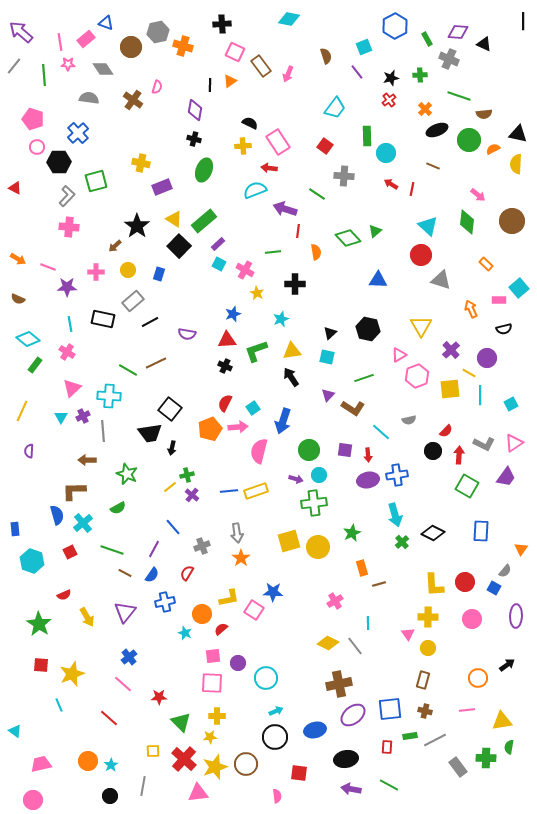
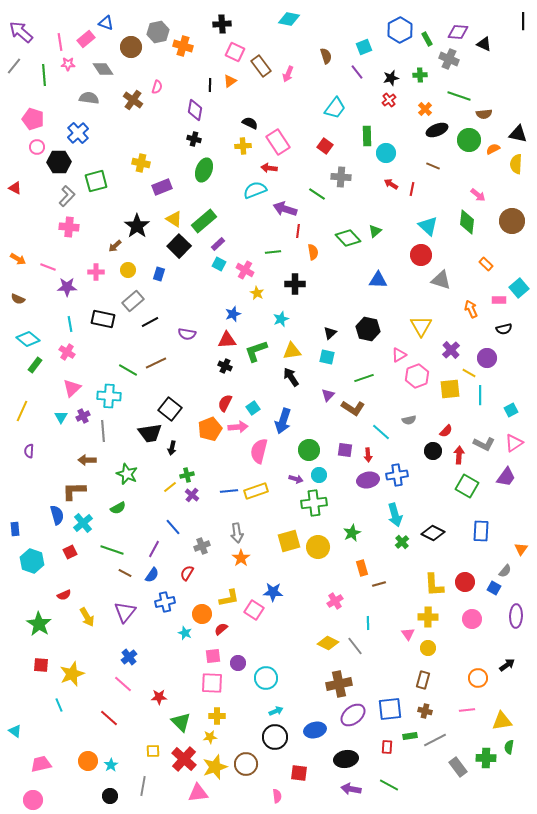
blue hexagon at (395, 26): moved 5 px right, 4 px down
gray cross at (344, 176): moved 3 px left, 1 px down
orange semicircle at (316, 252): moved 3 px left
cyan square at (511, 404): moved 6 px down
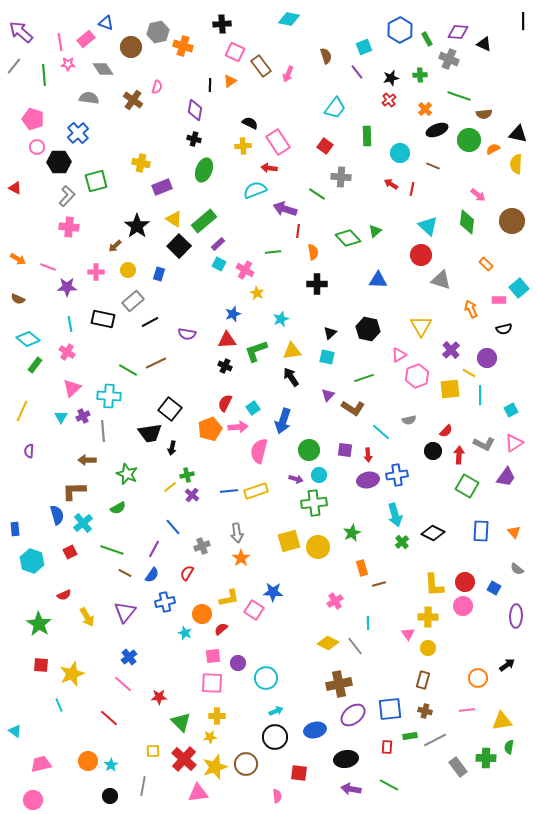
cyan circle at (386, 153): moved 14 px right
black cross at (295, 284): moved 22 px right
orange triangle at (521, 549): moved 7 px left, 17 px up; rotated 16 degrees counterclockwise
gray semicircle at (505, 571): moved 12 px right, 2 px up; rotated 88 degrees clockwise
pink circle at (472, 619): moved 9 px left, 13 px up
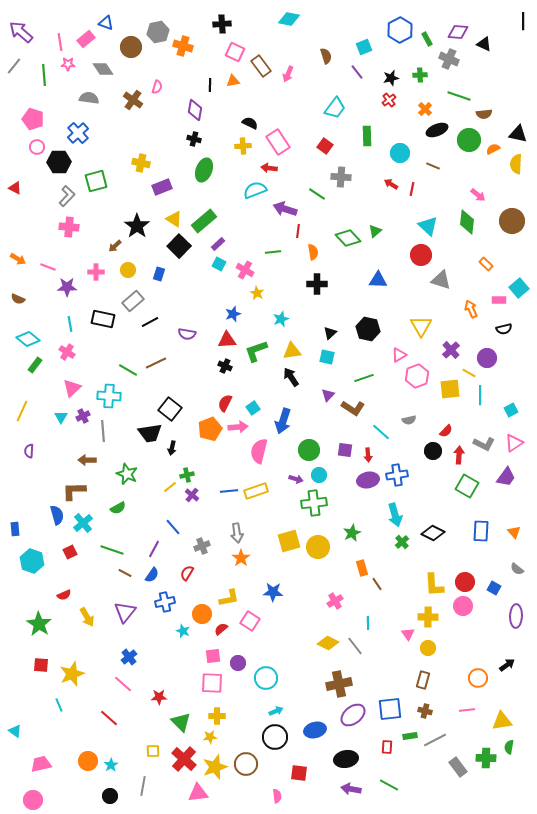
orange triangle at (230, 81): moved 3 px right; rotated 24 degrees clockwise
brown line at (379, 584): moved 2 px left; rotated 72 degrees clockwise
pink square at (254, 610): moved 4 px left, 11 px down
cyan star at (185, 633): moved 2 px left, 2 px up
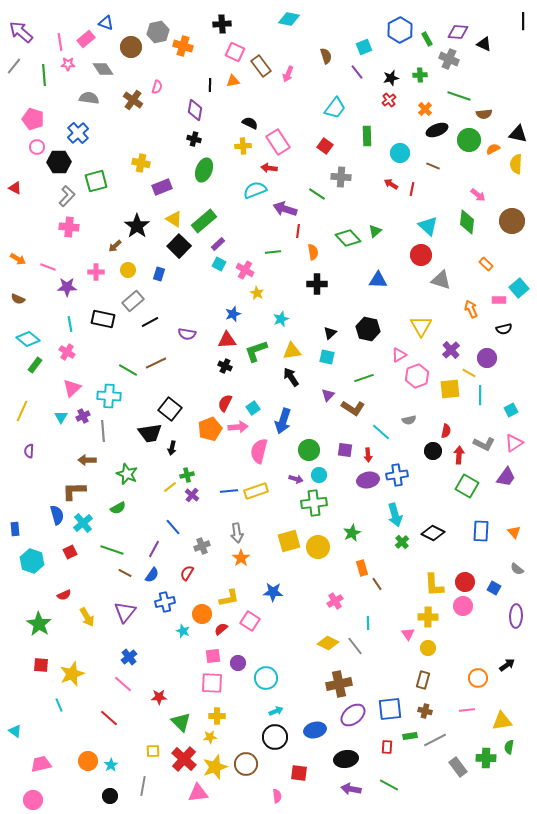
red semicircle at (446, 431): rotated 32 degrees counterclockwise
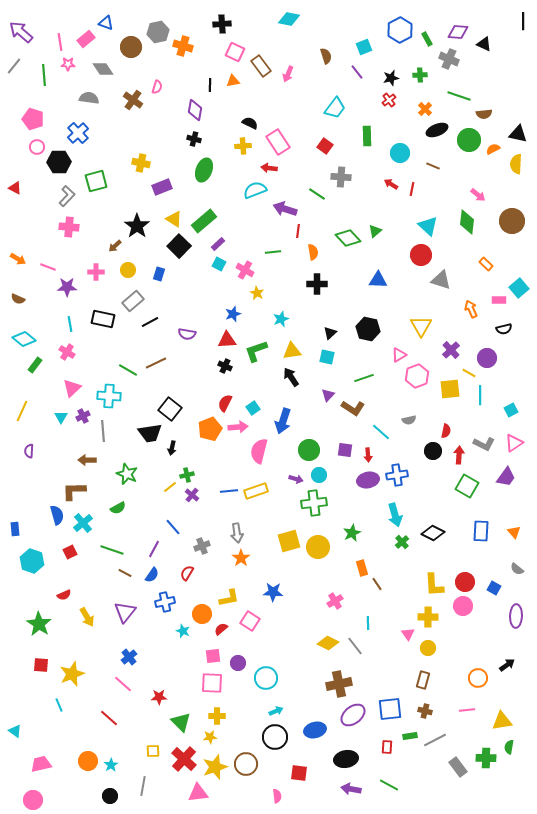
cyan diamond at (28, 339): moved 4 px left
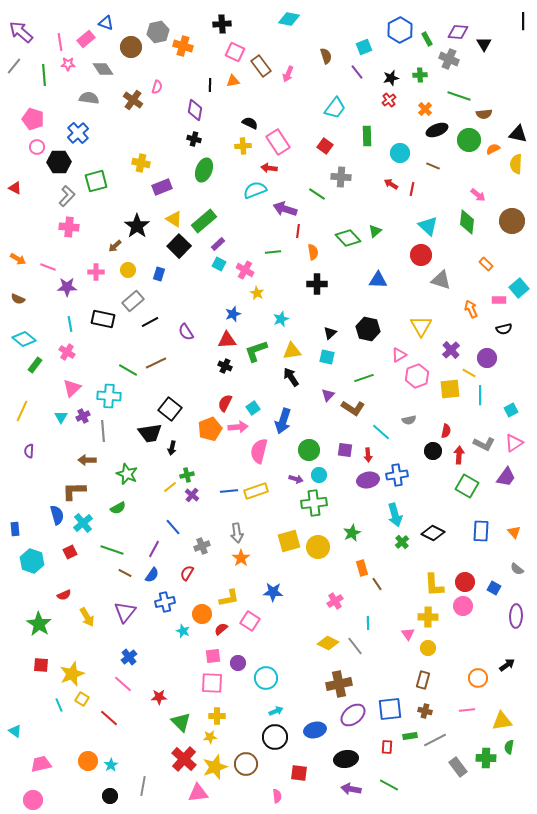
black triangle at (484, 44): rotated 35 degrees clockwise
purple semicircle at (187, 334): moved 1 px left, 2 px up; rotated 48 degrees clockwise
yellow square at (153, 751): moved 71 px left, 52 px up; rotated 32 degrees clockwise
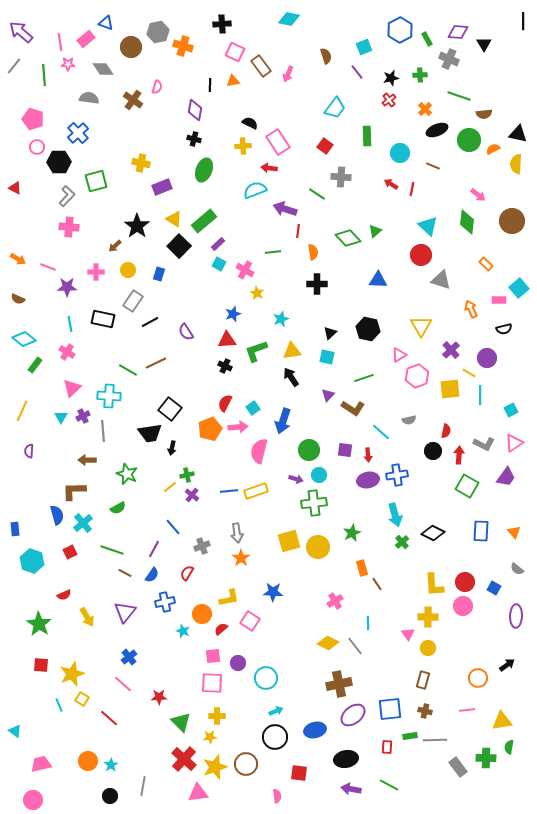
gray rectangle at (133, 301): rotated 15 degrees counterclockwise
gray line at (435, 740): rotated 25 degrees clockwise
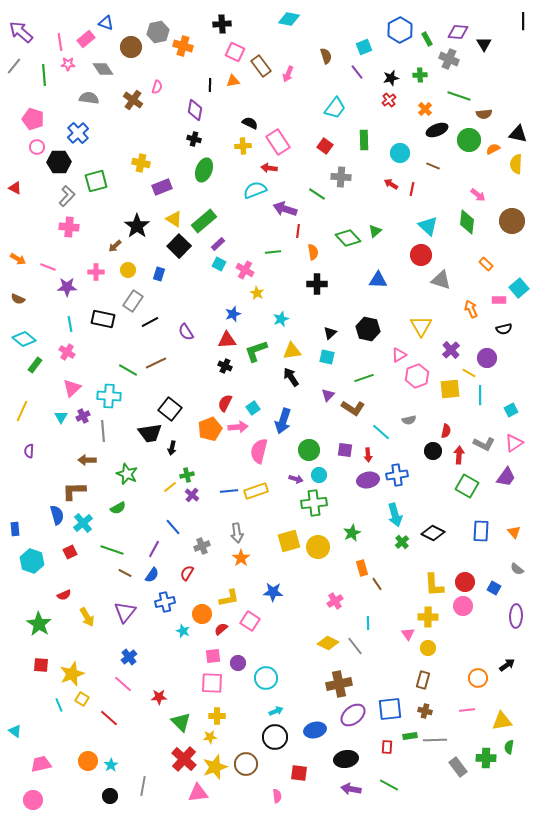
green rectangle at (367, 136): moved 3 px left, 4 px down
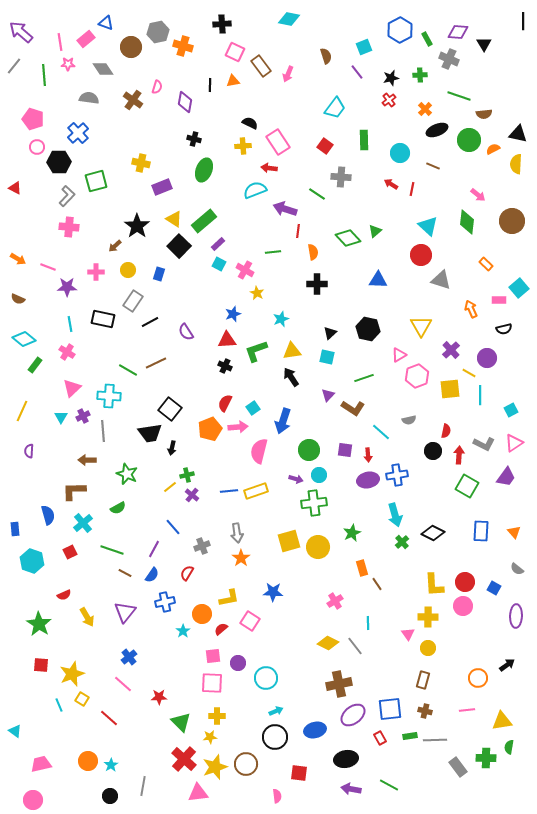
purple diamond at (195, 110): moved 10 px left, 8 px up
blue semicircle at (57, 515): moved 9 px left
cyan star at (183, 631): rotated 16 degrees clockwise
red rectangle at (387, 747): moved 7 px left, 9 px up; rotated 32 degrees counterclockwise
